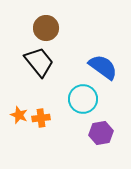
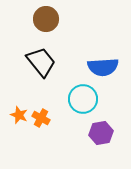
brown circle: moved 9 px up
black trapezoid: moved 2 px right
blue semicircle: rotated 140 degrees clockwise
orange cross: rotated 36 degrees clockwise
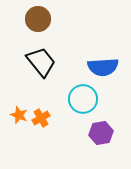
brown circle: moved 8 px left
orange cross: rotated 30 degrees clockwise
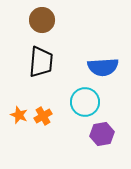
brown circle: moved 4 px right, 1 px down
black trapezoid: rotated 44 degrees clockwise
cyan circle: moved 2 px right, 3 px down
orange cross: moved 2 px right, 2 px up
purple hexagon: moved 1 px right, 1 px down
